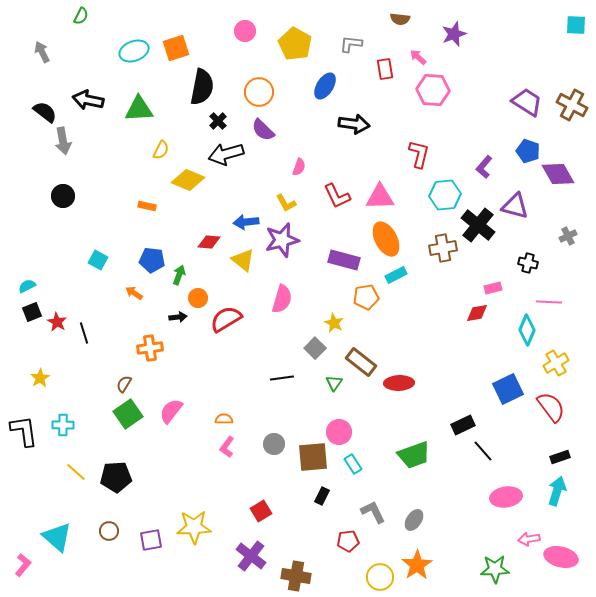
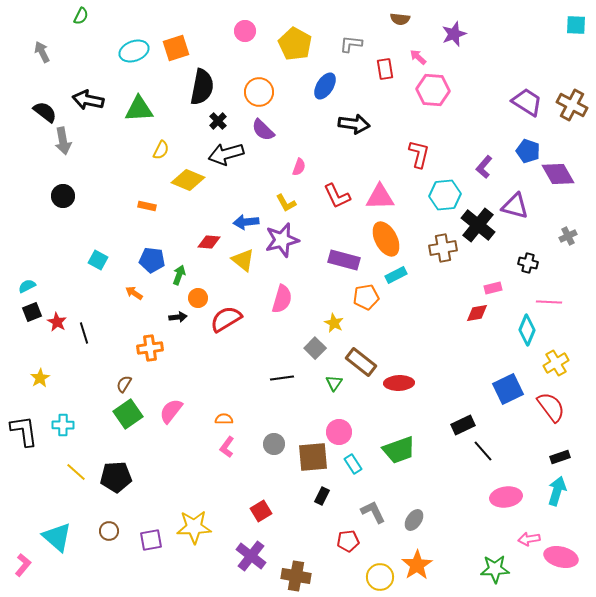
green trapezoid at (414, 455): moved 15 px left, 5 px up
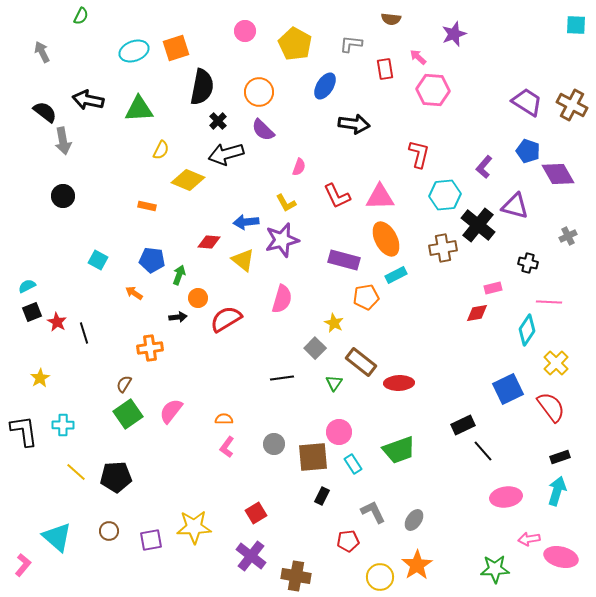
brown semicircle at (400, 19): moved 9 px left
cyan diamond at (527, 330): rotated 12 degrees clockwise
yellow cross at (556, 363): rotated 15 degrees counterclockwise
red square at (261, 511): moved 5 px left, 2 px down
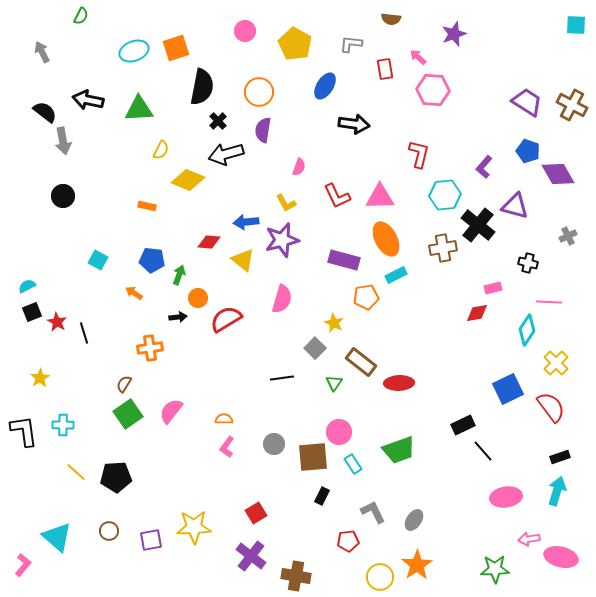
purple semicircle at (263, 130): rotated 55 degrees clockwise
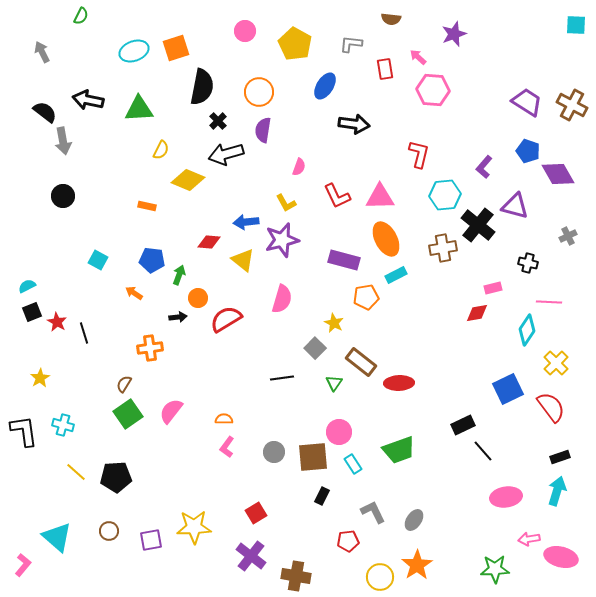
cyan cross at (63, 425): rotated 15 degrees clockwise
gray circle at (274, 444): moved 8 px down
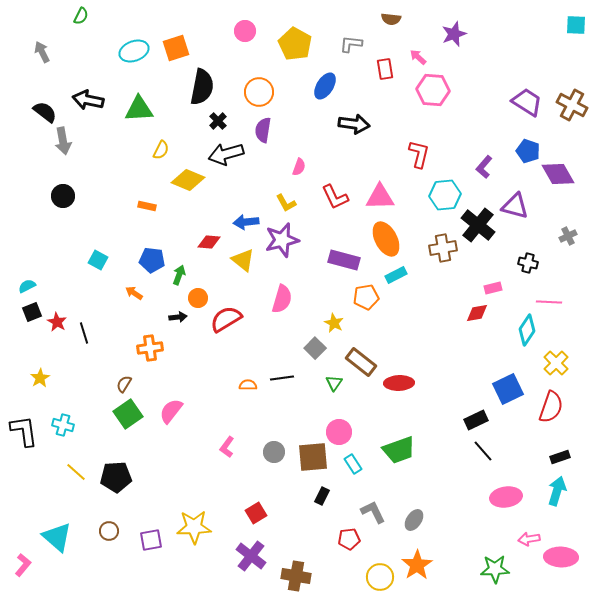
red L-shape at (337, 196): moved 2 px left, 1 px down
red semicircle at (551, 407): rotated 56 degrees clockwise
orange semicircle at (224, 419): moved 24 px right, 34 px up
black rectangle at (463, 425): moved 13 px right, 5 px up
red pentagon at (348, 541): moved 1 px right, 2 px up
pink ellipse at (561, 557): rotated 12 degrees counterclockwise
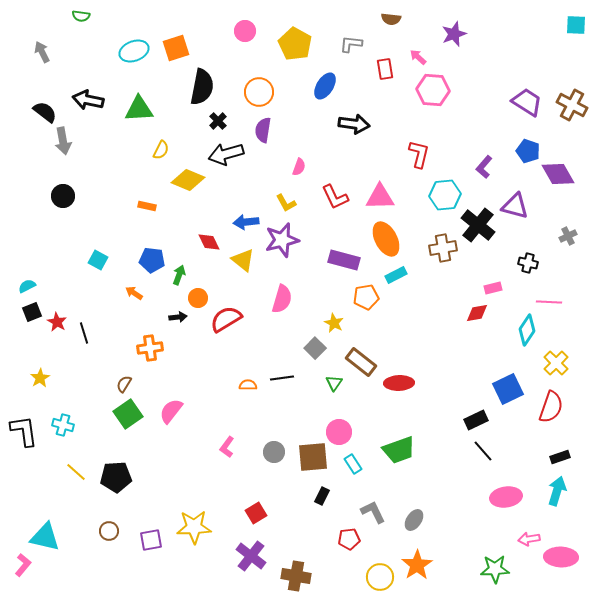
green semicircle at (81, 16): rotated 72 degrees clockwise
red diamond at (209, 242): rotated 60 degrees clockwise
cyan triangle at (57, 537): moved 12 px left; rotated 28 degrees counterclockwise
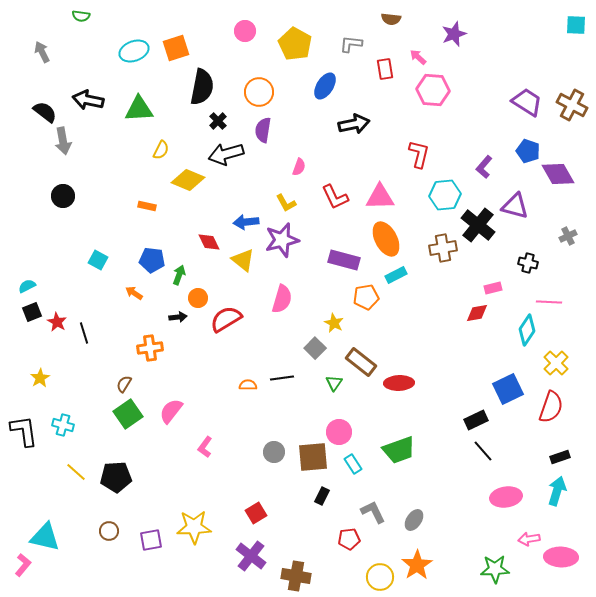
black arrow at (354, 124): rotated 20 degrees counterclockwise
pink L-shape at (227, 447): moved 22 px left
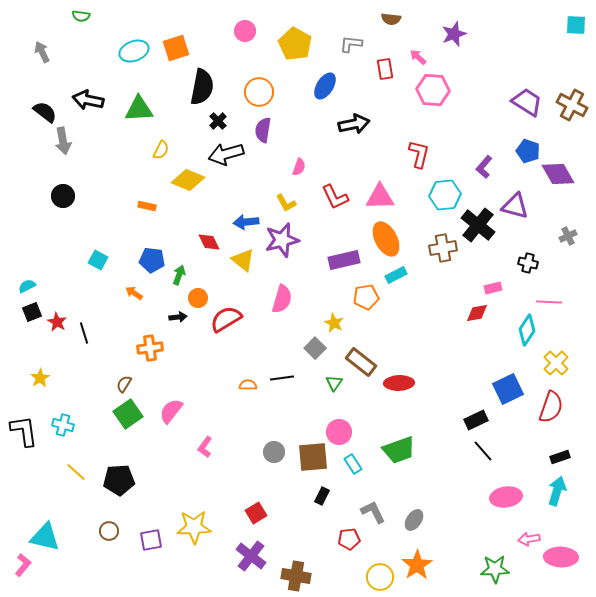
purple rectangle at (344, 260): rotated 28 degrees counterclockwise
black pentagon at (116, 477): moved 3 px right, 3 px down
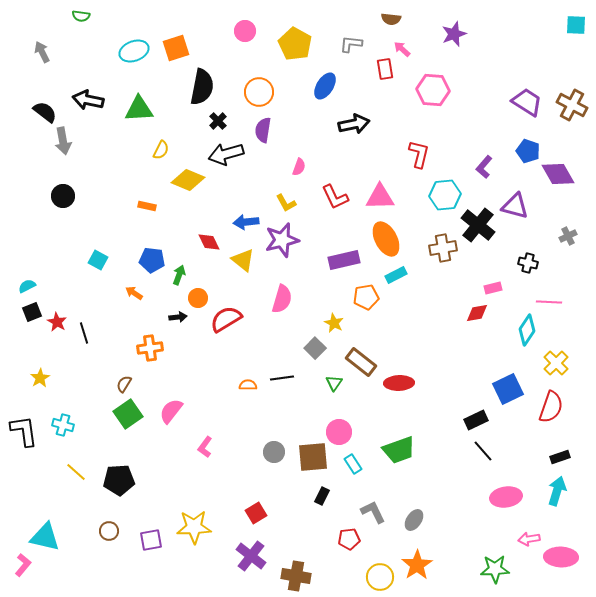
pink arrow at (418, 57): moved 16 px left, 8 px up
